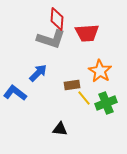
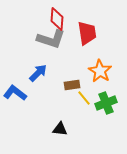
red trapezoid: rotated 95 degrees counterclockwise
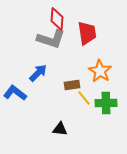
green cross: rotated 20 degrees clockwise
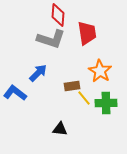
red diamond: moved 1 px right, 4 px up
brown rectangle: moved 1 px down
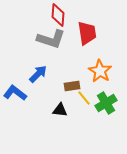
blue arrow: moved 1 px down
green cross: rotated 30 degrees counterclockwise
black triangle: moved 19 px up
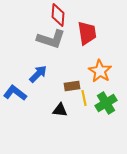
yellow line: rotated 28 degrees clockwise
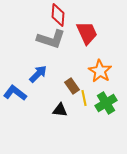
red trapezoid: rotated 15 degrees counterclockwise
brown rectangle: rotated 63 degrees clockwise
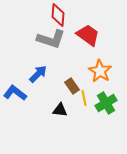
red trapezoid: moved 1 px right, 2 px down; rotated 30 degrees counterclockwise
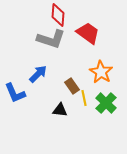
red trapezoid: moved 2 px up
orange star: moved 1 px right, 1 px down
blue L-shape: rotated 150 degrees counterclockwise
green cross: rotated 15 degrees counterclockwise
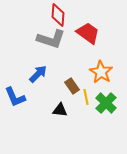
blue L-shape: moved 4 px down
yellow line: moved 2 px right, 1 px up
